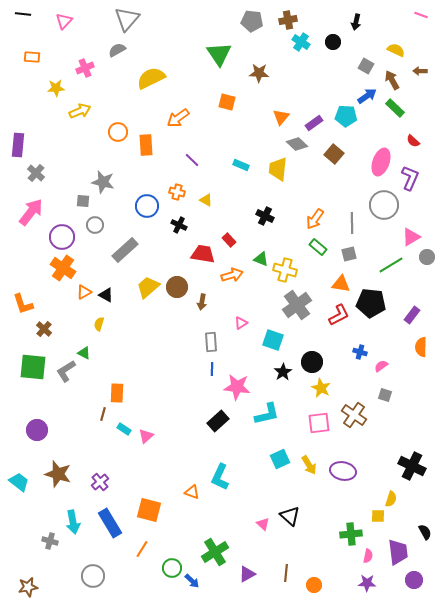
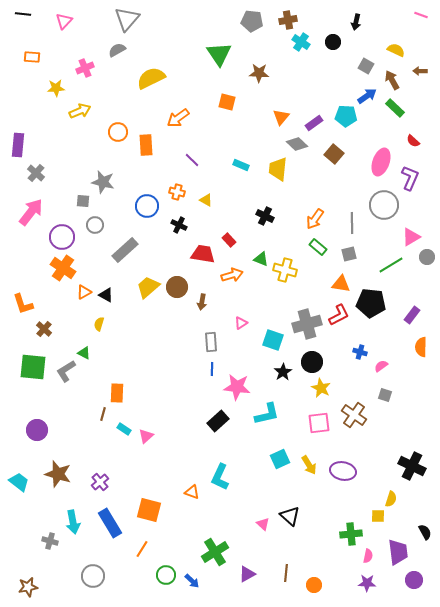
gray cross at (297, 305): moved 10 px right, 19 px down; rotated 20 degrees clockwise
green circle at (172, 568): moved 6 px left, 7 px down
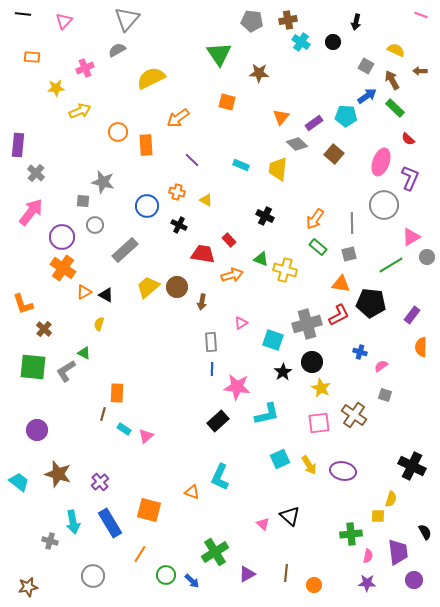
red semicircle at (413, 141): moved 5 px left, 2 px up
orange line at (142, 549): moved 2 px left, 5 px down
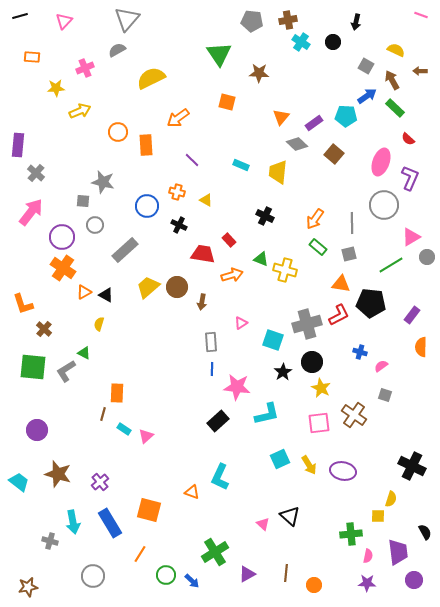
black line at (23, 14): moved 3 px left, 2 px down; rotated 21 degrees counterclockwise
yellow trapezoid at (278, 169): moved 3 px down
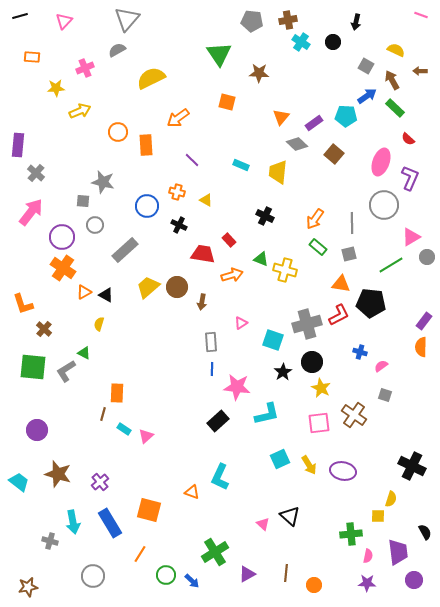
purple rectangle at (412, 315): moved 12 px right, 6 px down
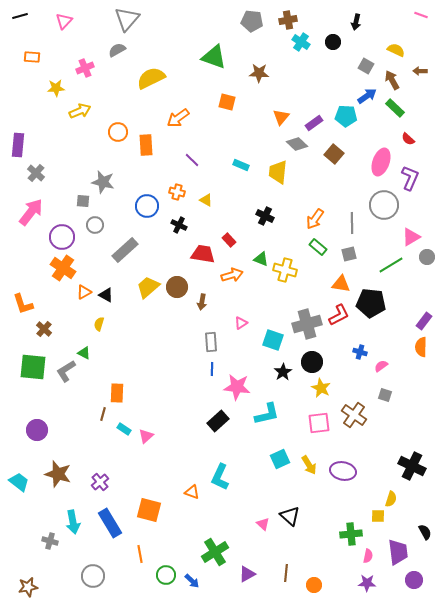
green triangle at (219, 54): moved 5 px left, 3 px down; rotated 36 degrees counterclockwise
orange line at (140, 554): rotated 42 degrees counterclockwise
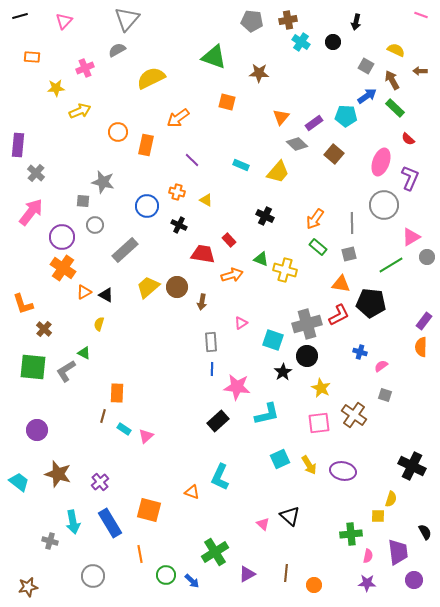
orange rectangle at (146, 145): rotated 15 degrees clockwise
yellow trapezoid at (278, 172): rotated 145 degrees counterclockwise
black circle at (312, 362): moved 5 px left, 6 px up
brown line at (103, 414): moved 2 px down
